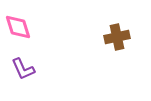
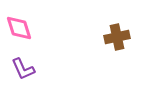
pink diamond: moved 1 px right, 1 px down
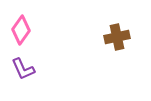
pink diamond: moved 2 px right, 2 px down; rotated 52 degrees clockwise
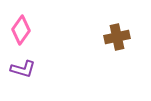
purple L-shape: rotated 50 degrees counterclockwise
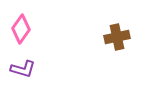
pink diamond: moved 1 px up
